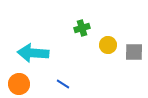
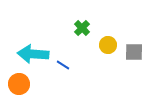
green cross: rotated 28 degrees counterclockwise
cyan arrow: moved 1 px down
blue line: moved 19 px up
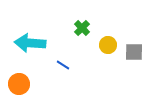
cyan arrow: moved 3 px left, 11 px up
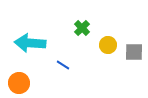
orange circle: moved 1 px up
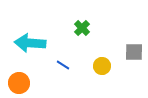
yellow circle: moved 6 px left, 21 px down
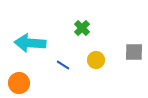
yellow circle: moved 6 px left, 6 px up
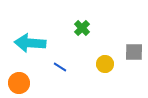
yellow circle: moved 9 px right, 4 px down
blue line: moved 3 px left, 2 px down
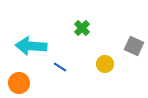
cyan arrow: moved 1 px right, 3 px down
gray square: moved 6 px up; rotated 24 degrees clockwise
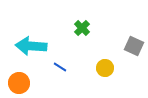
yellow circle: moved 4 px down
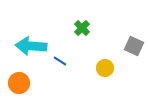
blue line: moved 6 px up
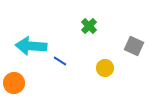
green cross: moved 7 px right, 2 px up
orange circle: moved 5 px left
